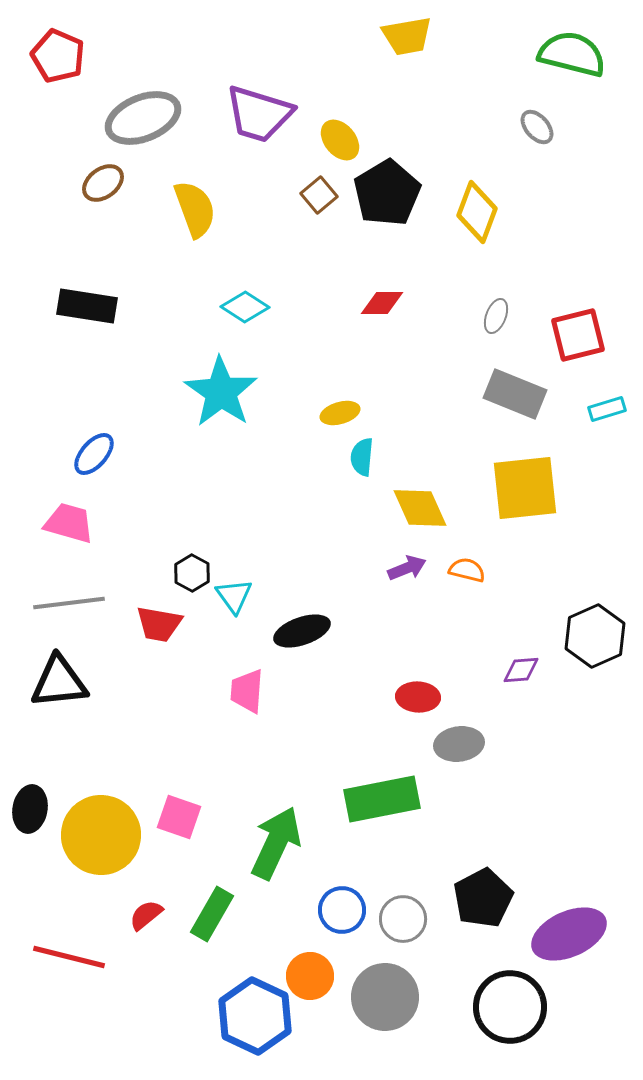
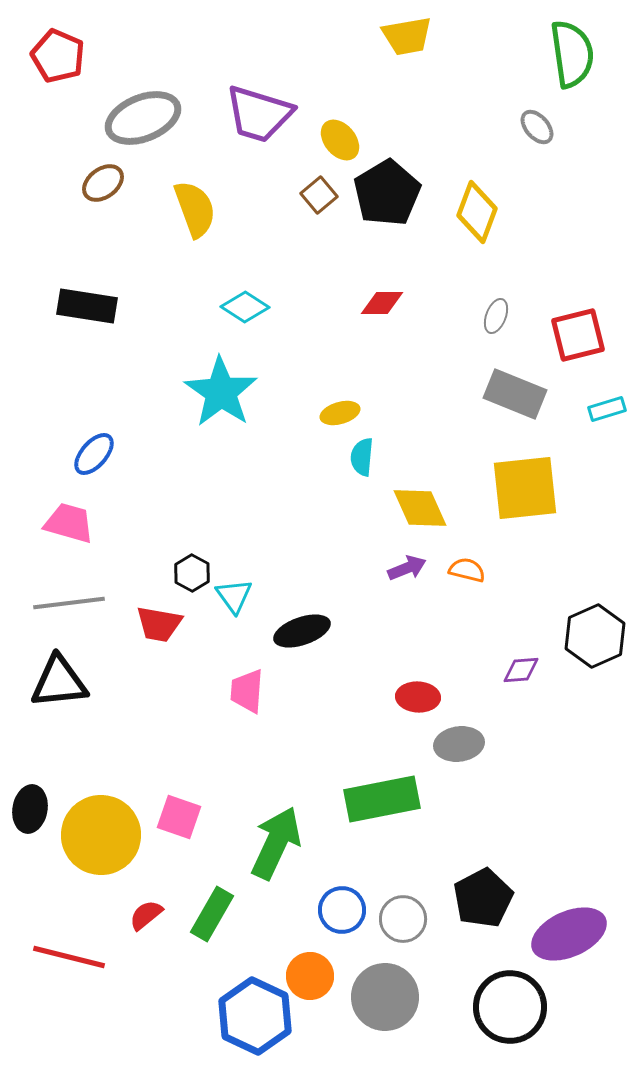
green semicircle at (572, 54): rotated 68 degrees clockwise
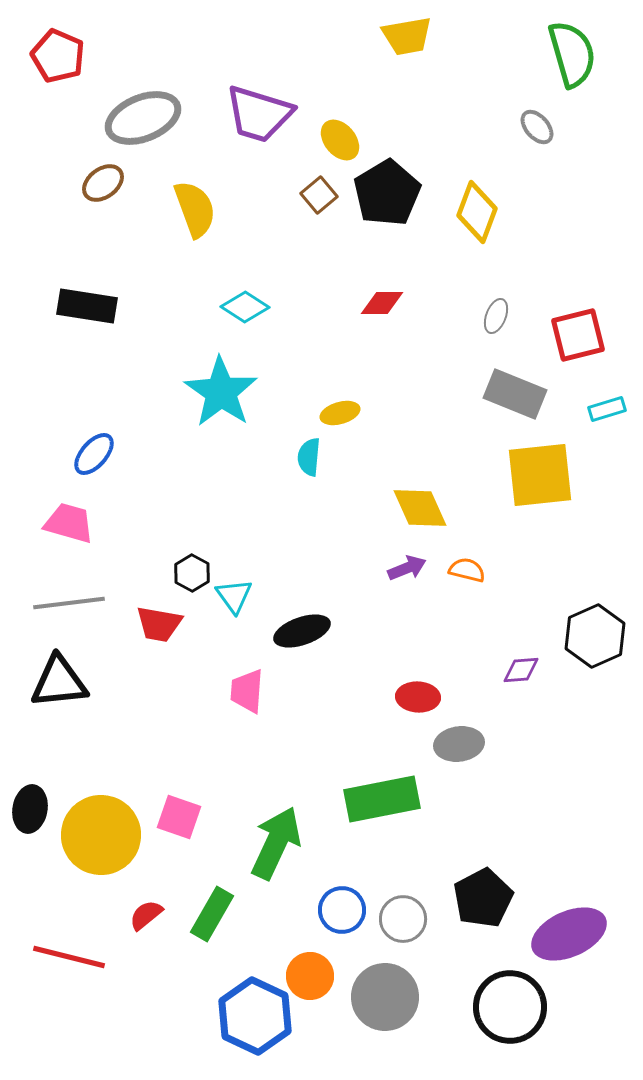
green semicircle at (572, 54): rotated 8 degrees counterclockwise
cyan semicircle at (362, 457): moved 53 px left
yellow square at (525, 488): moved 15 px right, 13 px up
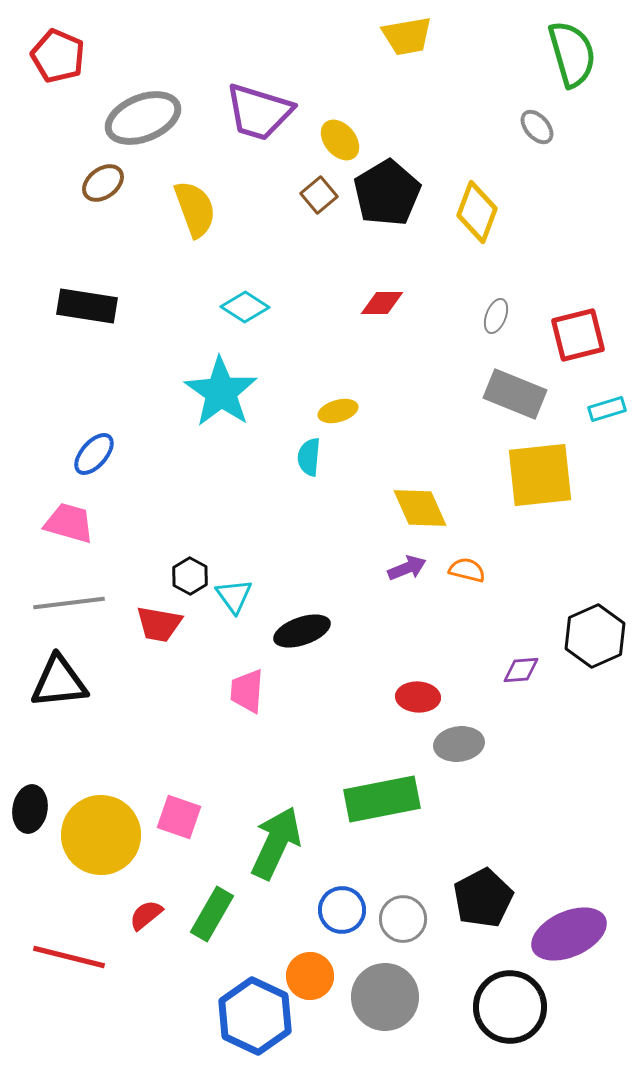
purple trapezoid at (259, 114): moved 2 px up
yellow ellipse at (340, 413): moved 2 px left, 2 px up
black hexagon at (192, 573): moved 2 px left, 3 px down
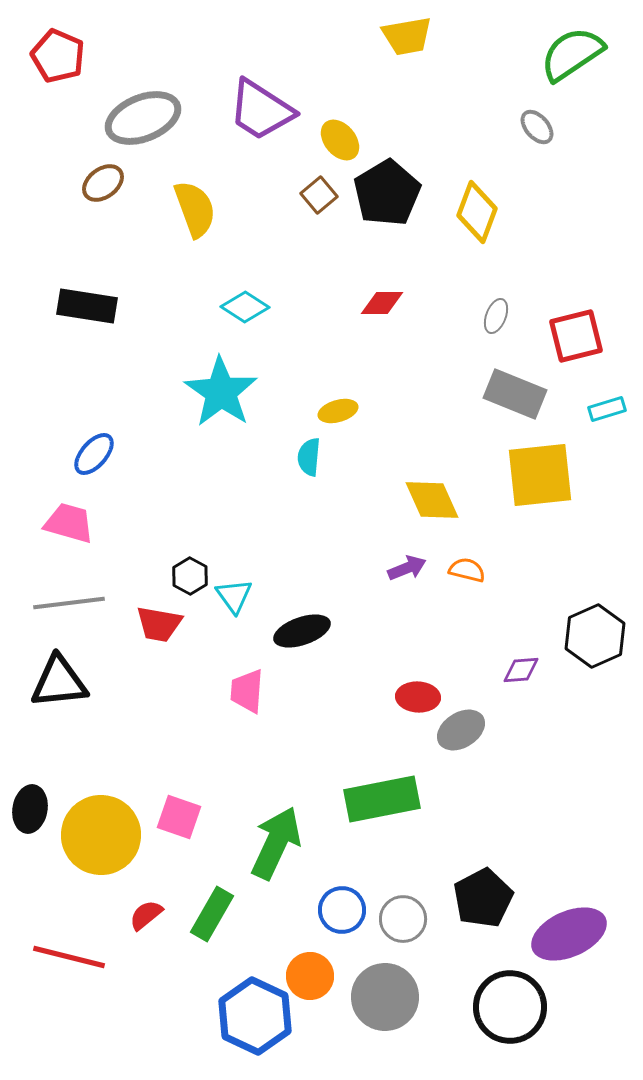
green semicircle at (572, 54): rotated 108 degrees counterclockwise
purple trapezoid at (259, 112): moved 2 px right, 2 px up; rotated 16 degrees clockwise
red square at (578, 335): moved 2 px left, 1 px down
yellow diamond at (420, 508): moved 12 px right, 8 px up
gray ellipse at (459, 744): moved 2 px right, 14 px up; rotated 24 degrees counterclockwise
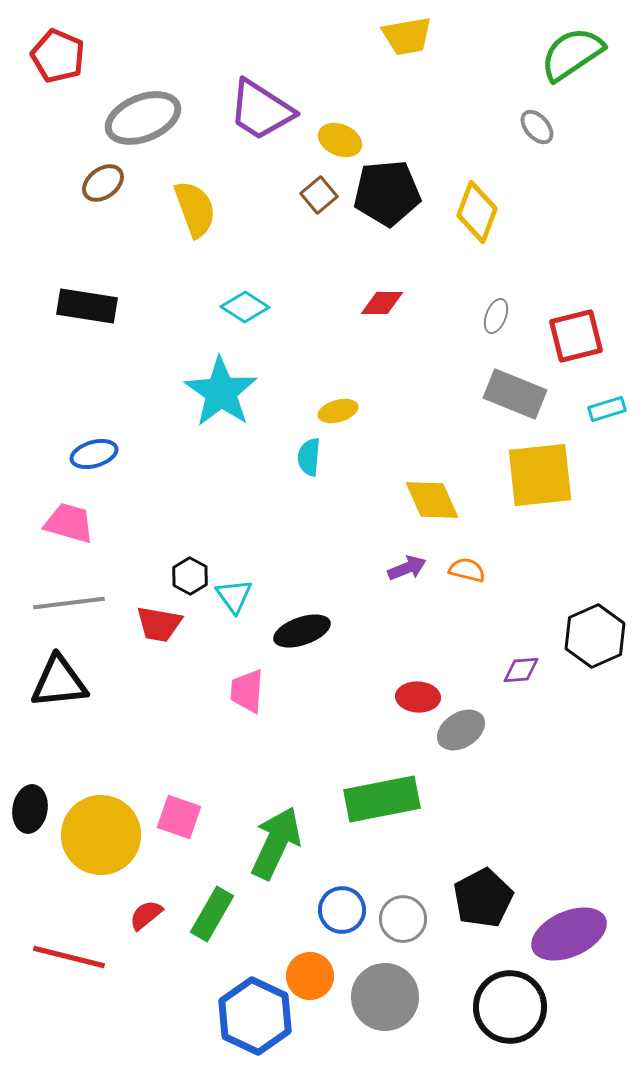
yellow ellipse at (340, 140): rotated 27 degrees counterclockwise
black pentagon at (387, 193): rotated 26 degrees clockwise
blue ellipse at (94, 454): rotated 33 degrees clockwise
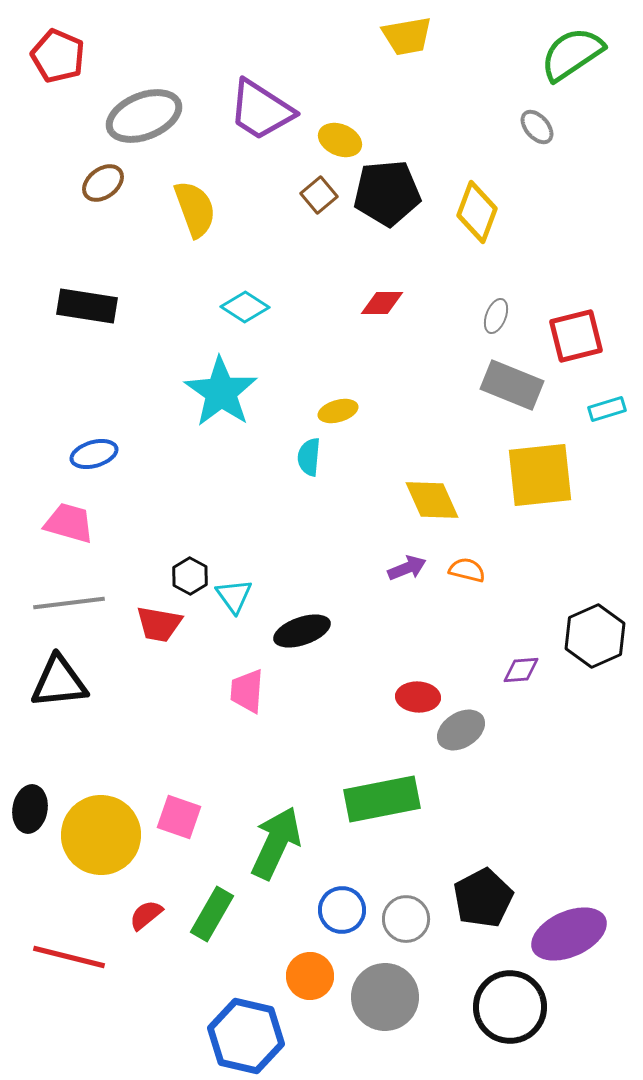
gray ellipse at (143, 118): moved 1 px right, 2 px up
gray rectangle at (515, 394): moved 3 px left, 9 px up
gray circle at (403, 919): moved 3 px right
blue hexagon at (255, 1016): moved 9 px left, 20 px down; rotated 12 degrees counterclockwise
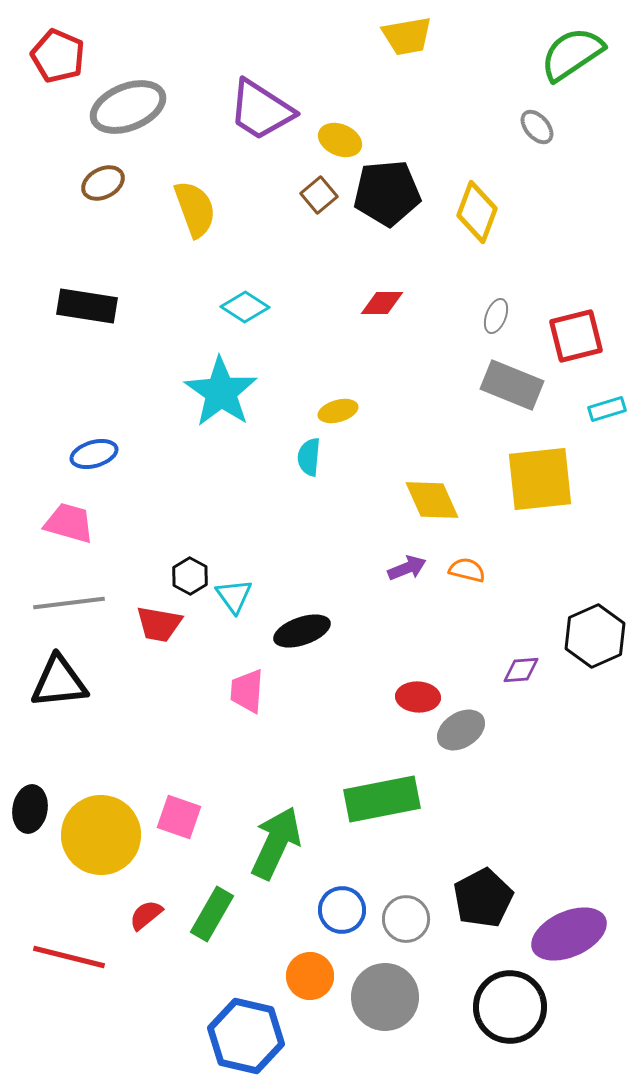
gray ellipse at (144, 116): moved 16 px left, 9 px up
brown ellipse at (103, 183): rotated 9 degrees clockwise
yellow square at (540, 475): moved 4 px down
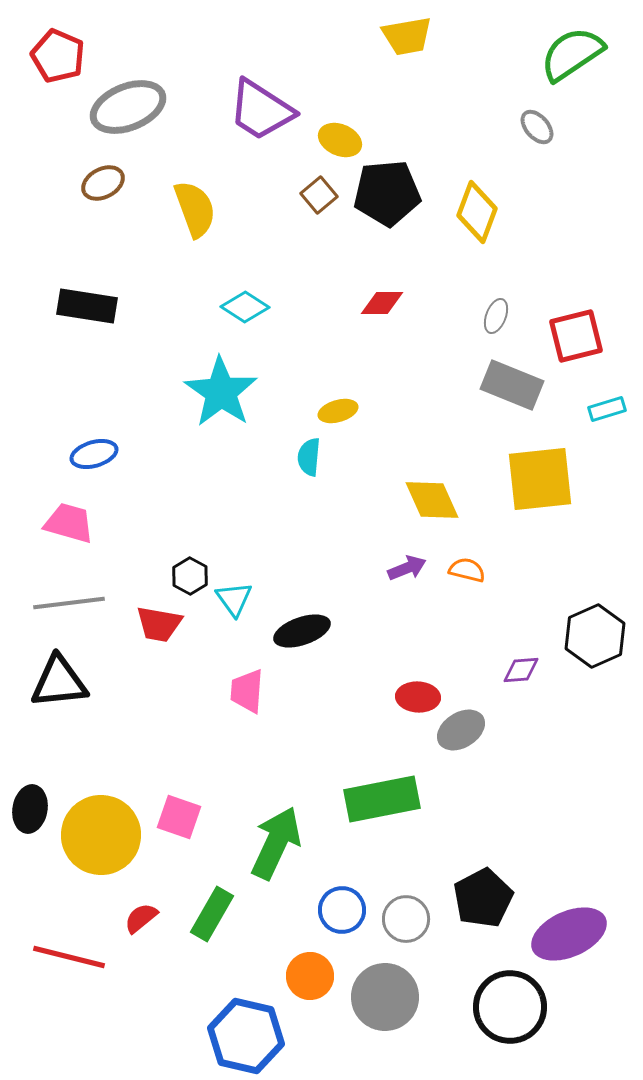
cyan triangle at (234, 596): moved 3 px down
red semicircle at (146, 915): moved 5 px left, 3 px down
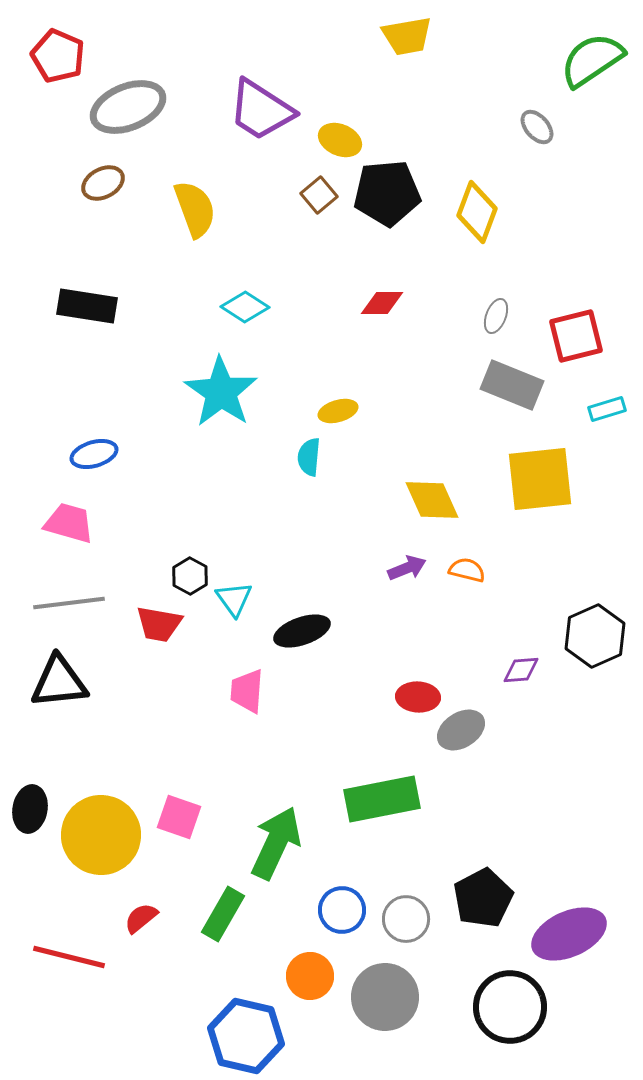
green semicircle at (572, 54): moved 20 px right, 6 px down
green rectangle at (212, 914): moved 11 px right
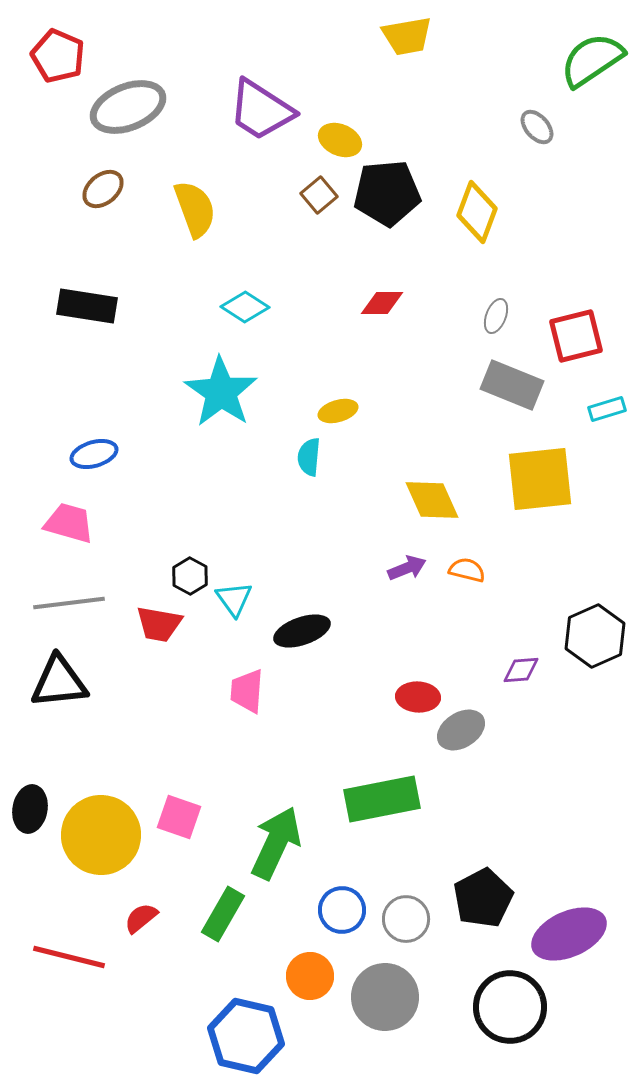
brown ellipse at (103, 183): moved 6 px down; rotated 12 degrees counterclockwise
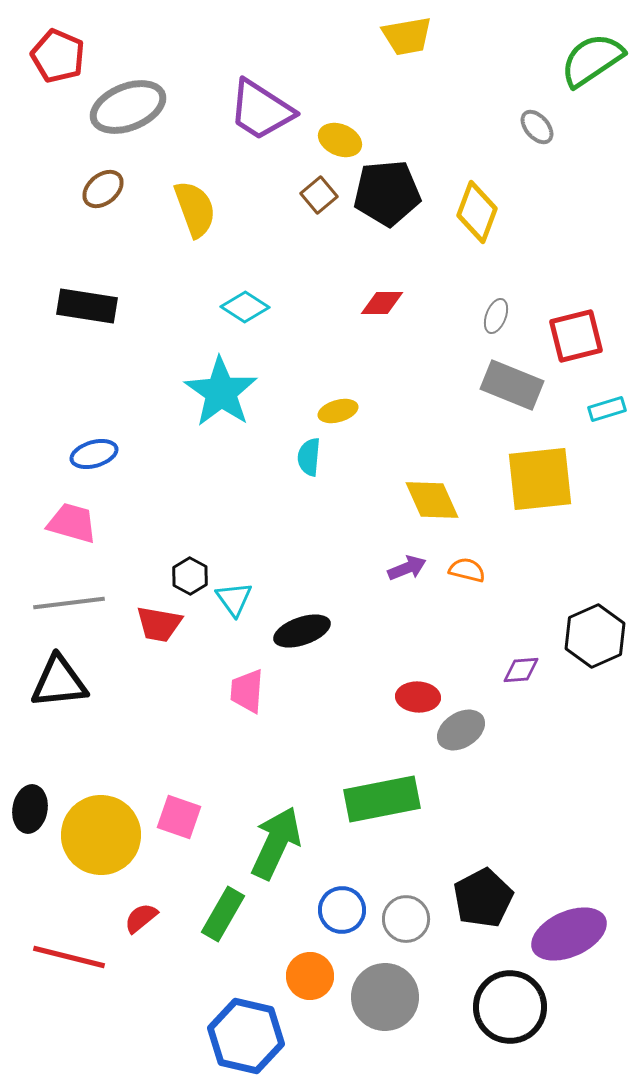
pink trapezoid at (69, 523): moved 3 px right
